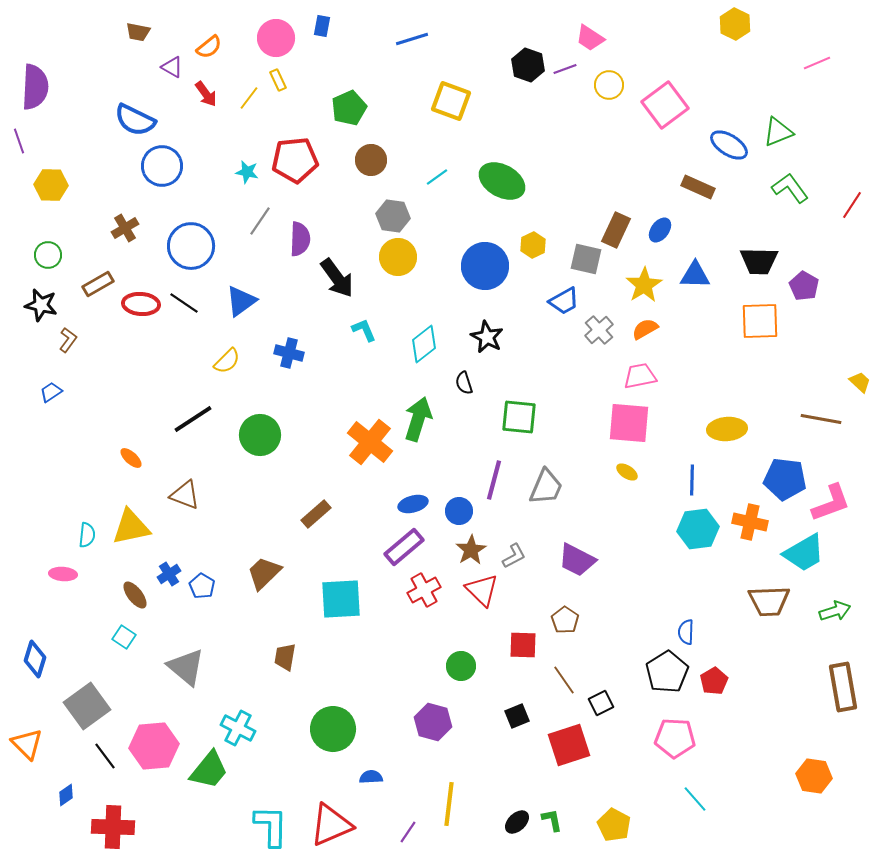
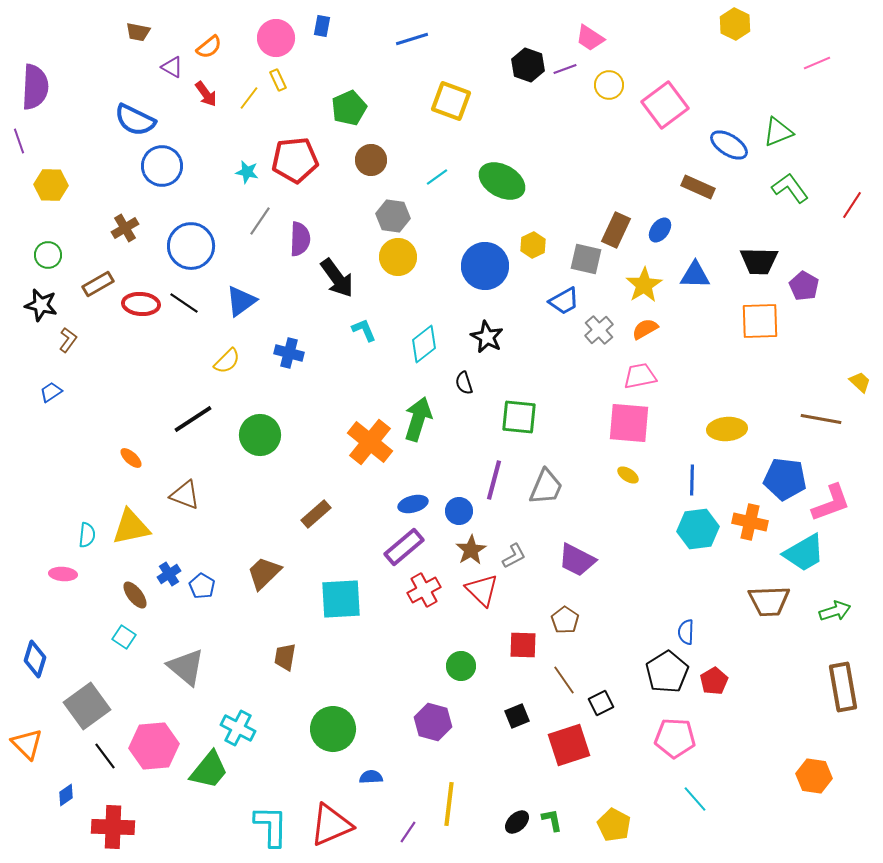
yellow ellipse at (627, 472): moved 1 px right, 3 px down
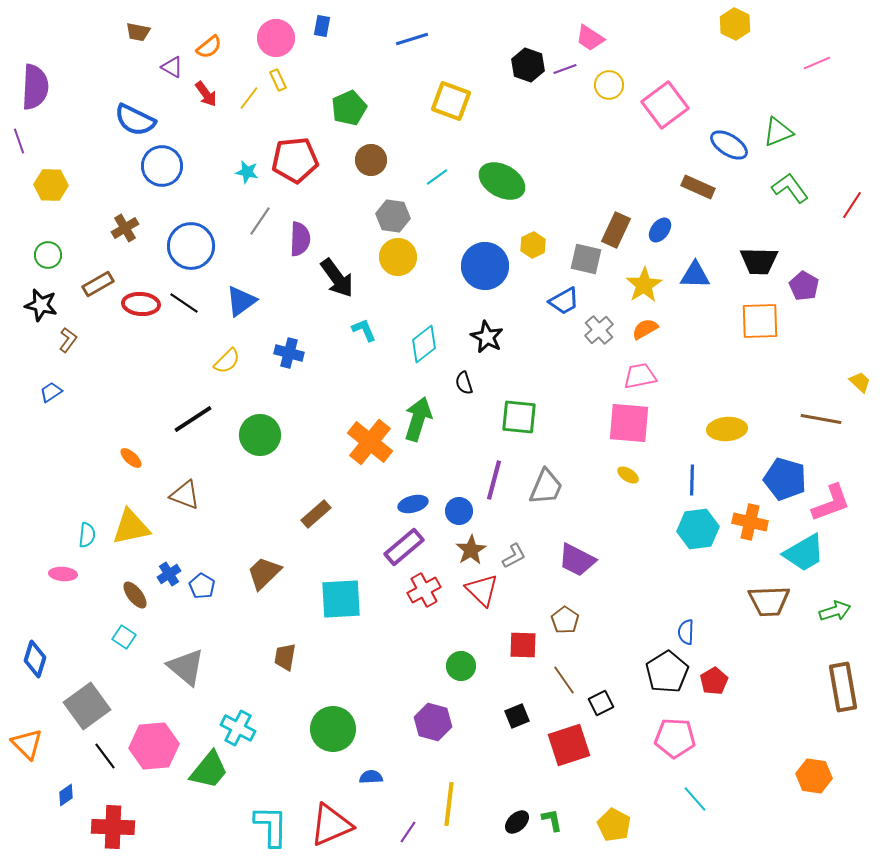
blue pentagon at (785, 479): rotated 9 degrees clockwise
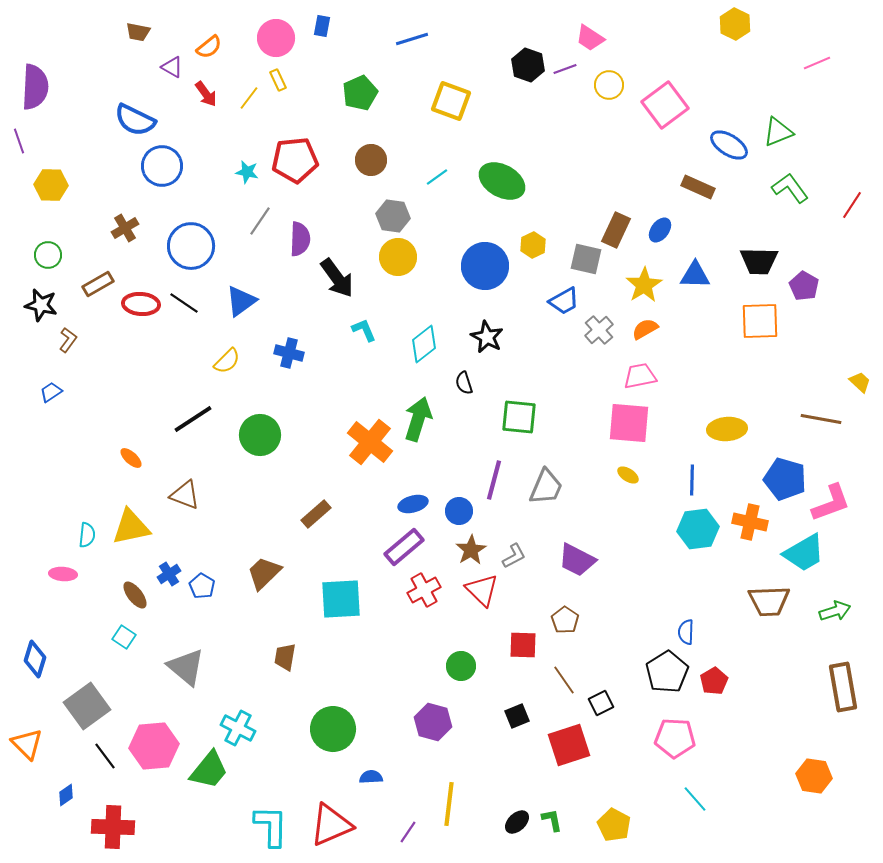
green pentagon at (349, 108): moved 11 px right, 15 px up
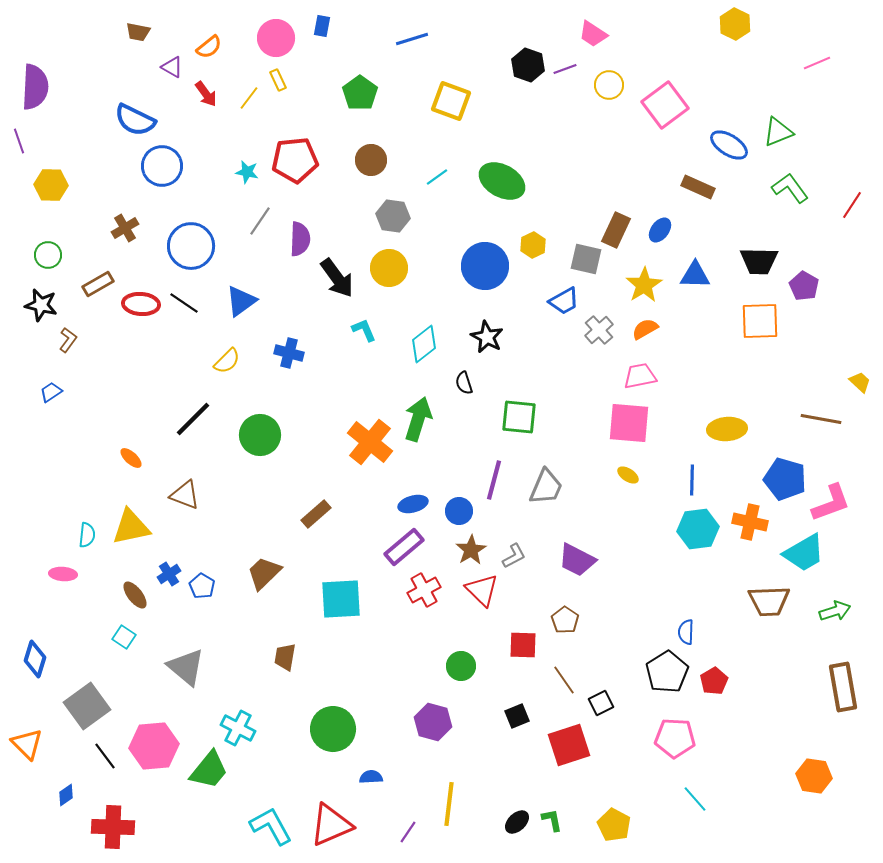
pink trapezoid at (590, 38): moved 3 px right, 4 px up
green pentagon at (360, 93): rotated 12 degrees counterclockwise
yellow circle at (398, 257): moved 9 px left, 11 px down
black line at (193, 419): rotated 12 degrees counterclockwise
cyan L-shape at (271, 826): rotated 30 degrees counterclockwise
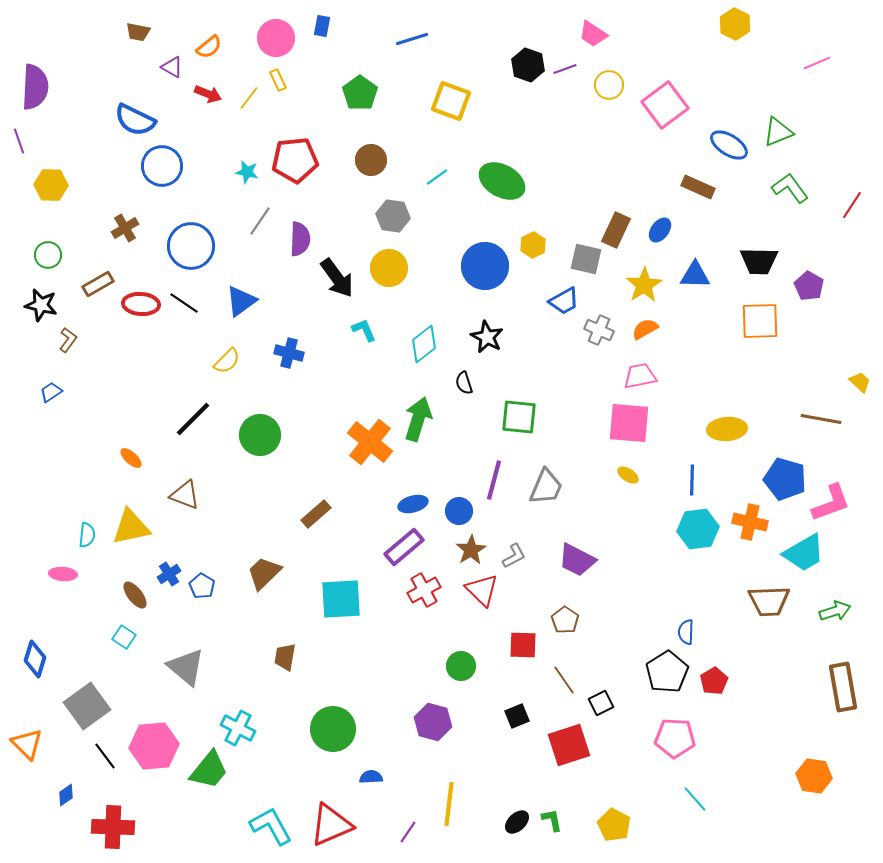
red arrow at (206, 94): moved 2 px right; rotated 32 degrees counterclockwise
purple pentagon at (804, 286): moved 5 px right
gray cross at (599, 330): rotated 24 degrees counterclockwise
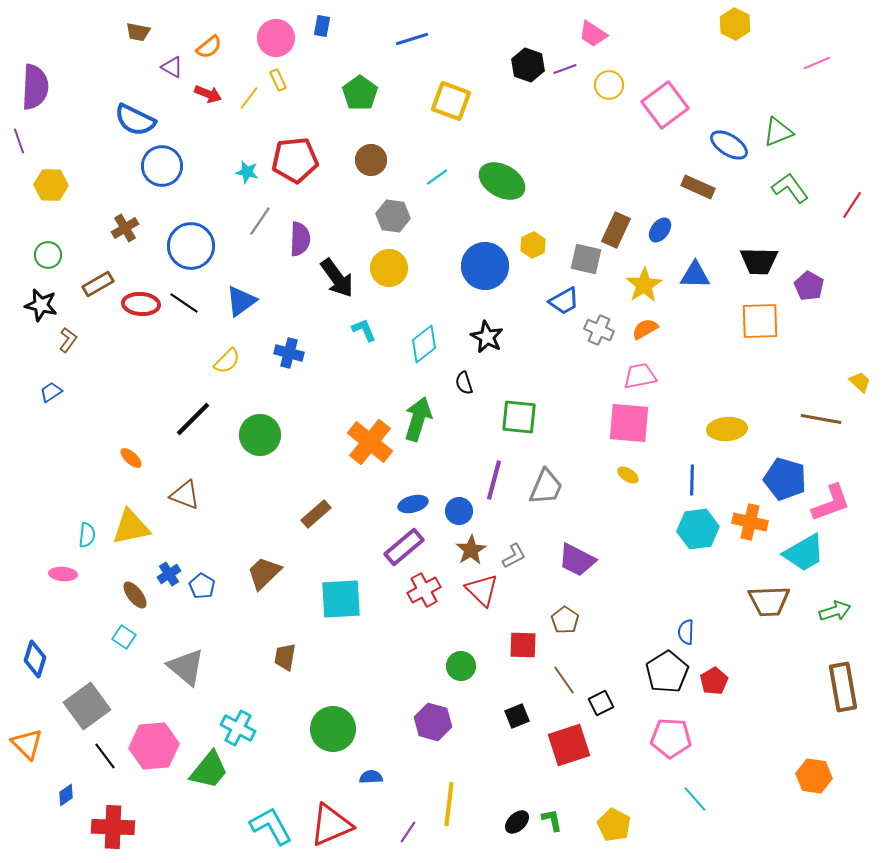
pink pentagon at (675, 738): moved 4 px left
